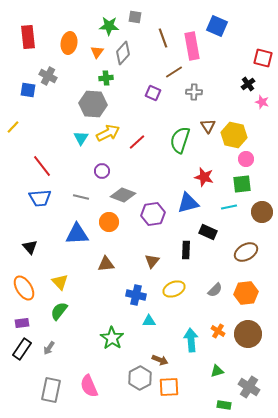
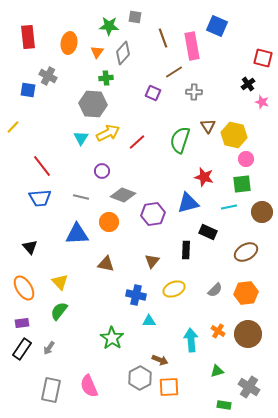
brown triangle at (106, 264): rotated 18 degrees clockwise
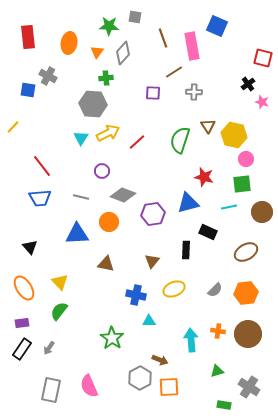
purple square at (153, 93): rotated 21 degrees counterclockwise
orange cross at (218, 331): rotated 24 degrees counterclockwise
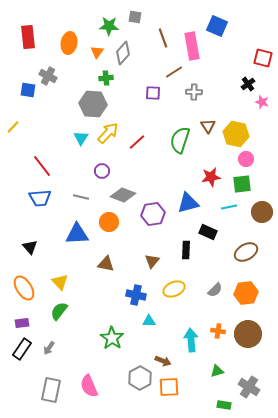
yellow arrow at (108, 133): rotated 20 degrees counterclockwise
yellow hexagon at (234, 135): moved 2 px right, 1 px up
red star at (204, 177): moved 7 px right; rotated 24 degrees counterclockwise
brown arrow at (160, 360): moved 3 px right, 1 px down
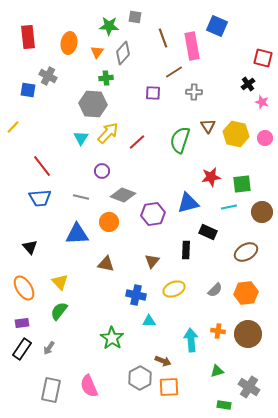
pink circle at (246, 159): moved 19 px right, 21 px up
